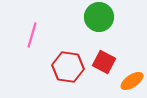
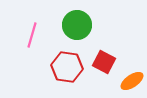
green circle: moved 22 px left, 8 px down
red hexagon: moved 1 px left
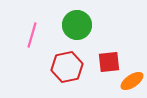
red square: moved 5 px right; rotated 35 degrees counterclockwise
red hexagon: rotated 20 degrees counterclockwise
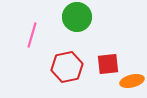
green circle: moved 8 px up
red square: moved 1 px left, 2 px down
orange ellipse: rotated 20 degrees clockwise
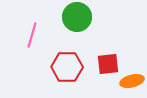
red hexagon: rotated 12 degrees clockwise
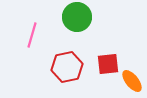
red hexagon: rotated 12 degrees counterclockwise
orange ellipse: rotated 65 degrees clockwise
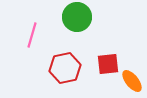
red hexagon: moved 2 px left, 1 px down
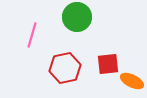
orange ellipse: rotated 25 degrees counterclockwise
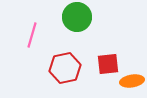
orange ellipse: rotated 35 degrees counterclockwise
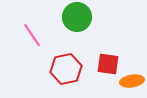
pink line: rotated 50 degrees counterclockwise
red square: rotated 15 degrees clockwise
red hexagon: moved 1 px right, 1 px down
